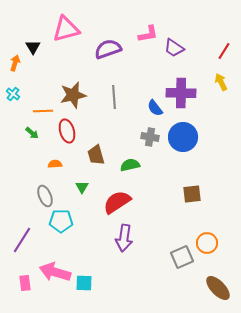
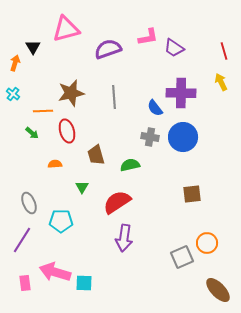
pink L-shape: moved 3 px down
red line: rotated 48 degrees counterclockwise
brown star: moved 2 px left, 2 px up
gray ellipse: moved 16 px left, 7 px down
brown ellipse: moved 2 px down
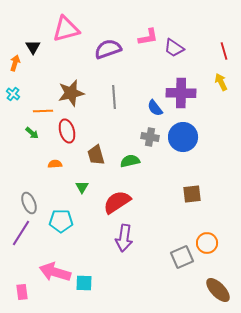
green semicircle: moved 4 px up
purple line: moved 1 px left, 7 px up
pink rectangle: moved 3 px left, 9 px down
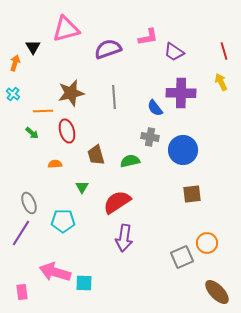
purple trapezoid: moved 4 px down
blue circle: moved 13 px down
cyan pentagon: moved 2 px right
brown ellipse: moved 1 px left, 2 px down
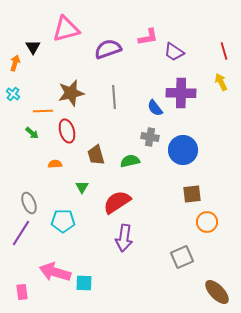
orange circle: moved 21 px up
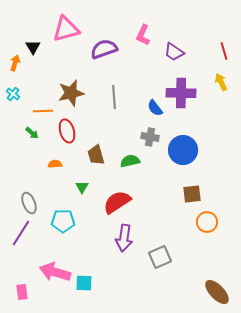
pink L-shape: moved 5 px left, 2 px up; rotated 125 degrees clockwise
purple semicircle: moved 4 px left
gray square: moved 22 px left
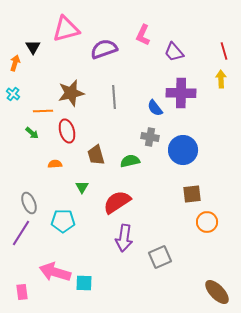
purple trapezoid: rotated 15 degrees clockwise
yellow arrow: moved 3 px up; rotated 24 degrees clockwise
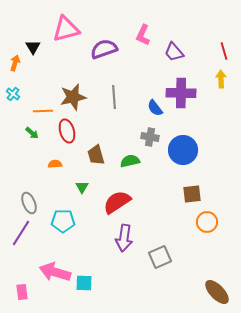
brown star: moved 2 px right, 4 px down
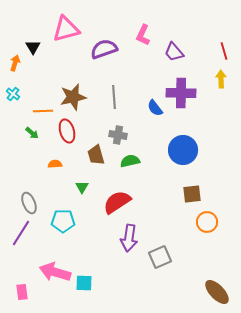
gray cross: moved 32 px left, 2 px up
purple arrow: moved 5 px right
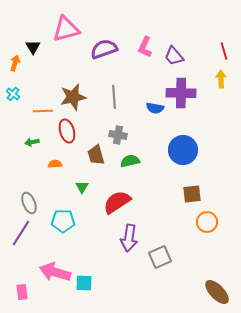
pink L-shape: moved 2 px right, 12 px down
purple trapezoid: moved 4 px down
blue semicircle: rotated 42 degrees counterclockwise
green arrow: moved 9 px down; rotated 128 degrees clockwise
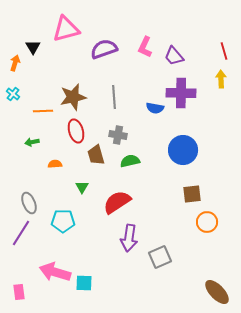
red ellipse: moved 9 px right
pink rectangle: moved 3 px left
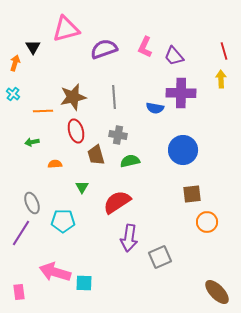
gray ellipse: moved 3 px right
